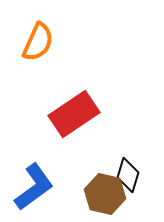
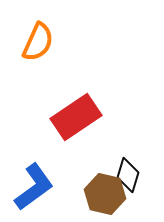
red rectangle: moved 2 px right, 3 px down
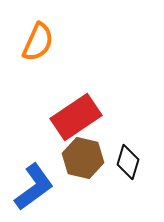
black diamond: moved 13 px up
brown hexagon: moved 22 px left, 36 px up
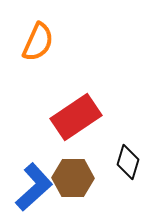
brown hexagon: moved 10 px left, 20 px down; rotated 12 degrees counterclockwise
blue L-shape: rotated 6 degrees counterclockwise
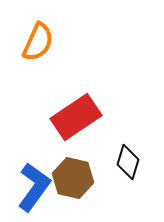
brown hexagon: rotated 12 degrees clockwise
blue L-shape: rotated 12 degrees counterclockwise
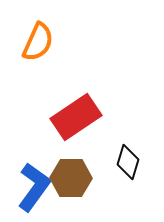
brown hexagon: moved 2 px left; rotated 12 degrees counterclockwise
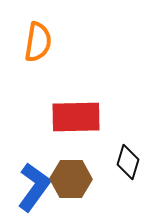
orange semicircle: rotated 15 degrees counterclockwise
red rectangle: rotated 33 degrees clockwise
brown hexagon: moved 1 px down
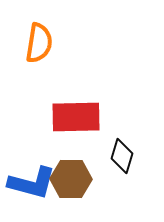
orange semicircle: moved 1 px right, 1 px down
black diamond: moved 6 px left, 6 px up
blue L-shape: moved 2 px left, 4 px up; rotated 69 degrees clockwise
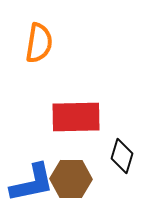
blue L-shape: rotated 27 degrees counterclockwise
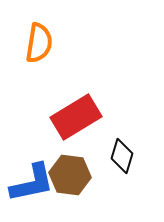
red rectangle: rotated 30 degrees counterclockwise
brown hexagon: moved 1 px left, 4 px up; rotated 6 degrees clockwise
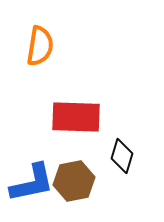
orange semicircle: moved 1 px right, 3 px down
red rectangle: rotated 33 degrees clockwise
brown hexagon: moved 4 px right, 6 px down; rotated 18 degrees counterclockwise
